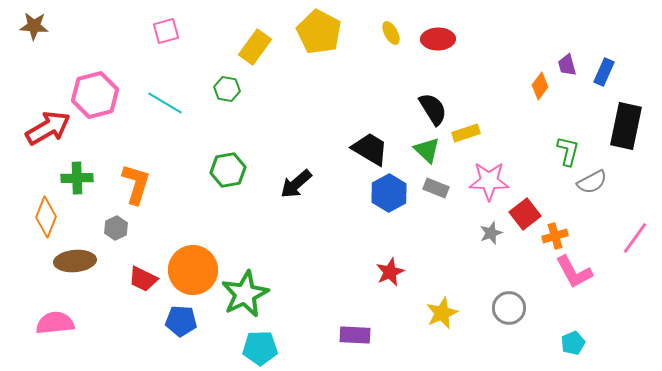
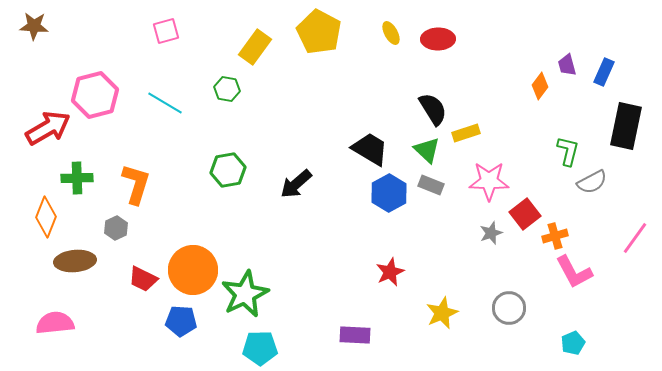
gray rectangle at (436, 188): moved 5 px left, 3 px up
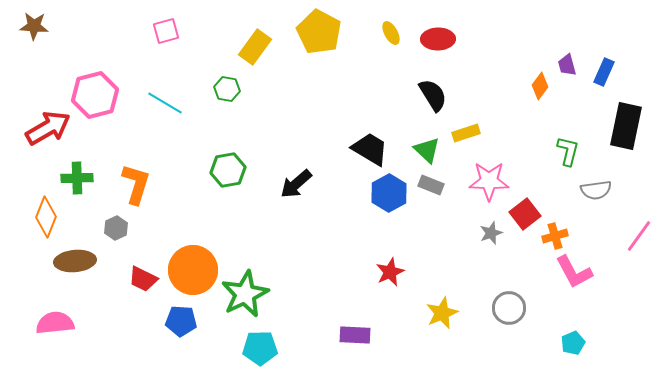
black semicircle at (433, 109): moved 14 px up
gray semicircle at (592, 182): moved 4 px right, 8 px down; rotated 20 degrees clockwise
pink line at (635, 238): moved 4 px right, 2 px up
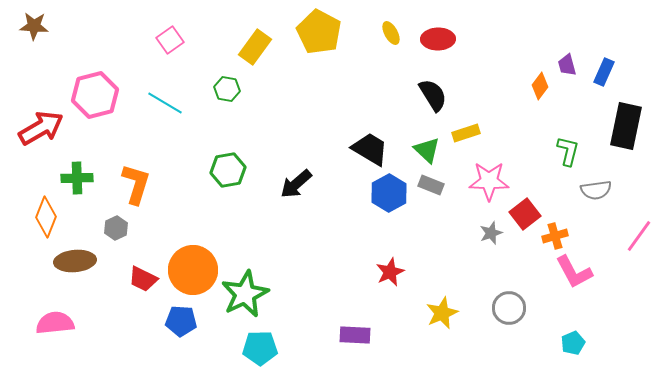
pink square at (166, 31): moved 4 px right, 9 px down; rotated 20 degrees counterclockwise
red arrow at (48, 128): moved 7 px left
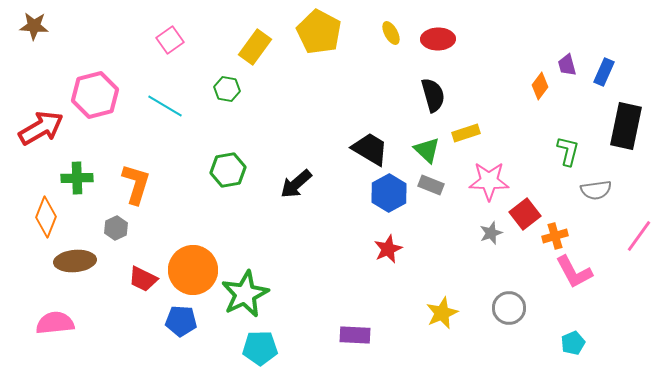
black semicircle at (433, 95): rotated 16 degrees clockwise
cyan line at (165, 103): moved 3 px down
red star at (390, 272): moved 2 px left, 23 px up
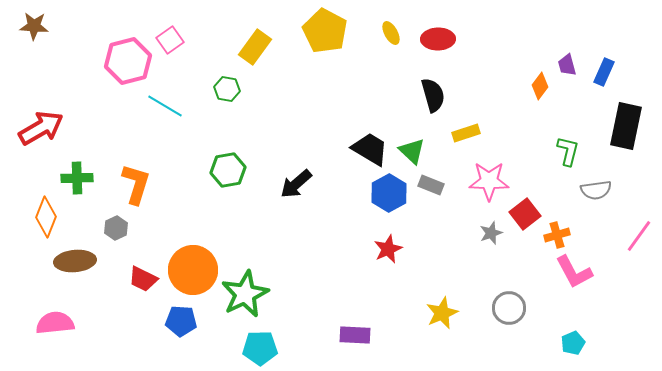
yellow pentagon at (319, 32): moved 6 px right, 1 px up
pink hexagon at (95, 95): moved 33 px right, 34 px up
green triangle at (427, 150): moved 15 px left, 1 px down
orange cross at (555, 236): moved 2 px right, 1 px up
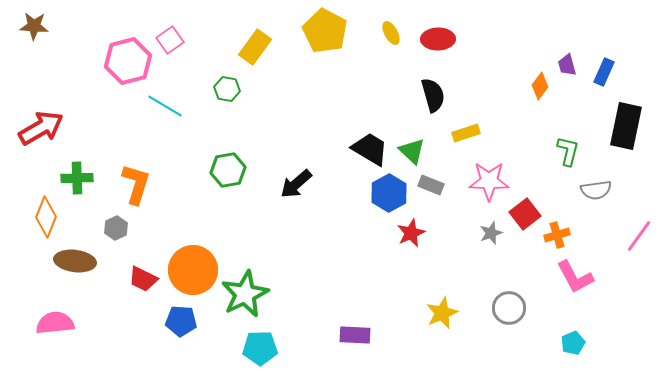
red star at (388, 249): moved 23 px right, 16 px up
brown ellipse at (75, 261): rotated 12 degrees clockwise
pink L-shape at (574, 272): moved 1 px right, 5 px down
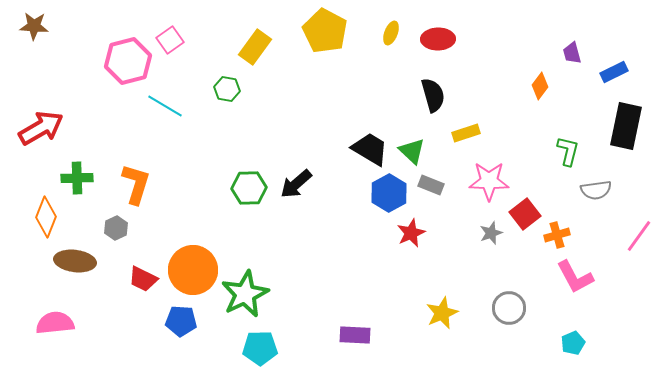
yellow ellipse at (391, 33): rotated 50 degrees clockwise
purple trapezoid at (567, 65): moved 5 px right, 12 px up
blue rectangle at (604, 72): moved 10 px right; rotated 40 degrees clockwise
green hexagon at (228, 170): moved 21 px right, 18 px down; rotated 8 degrees clockwise
